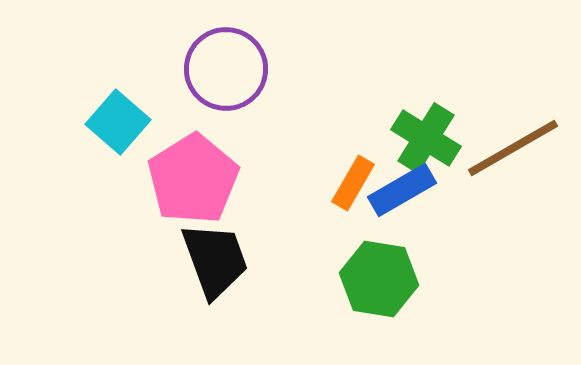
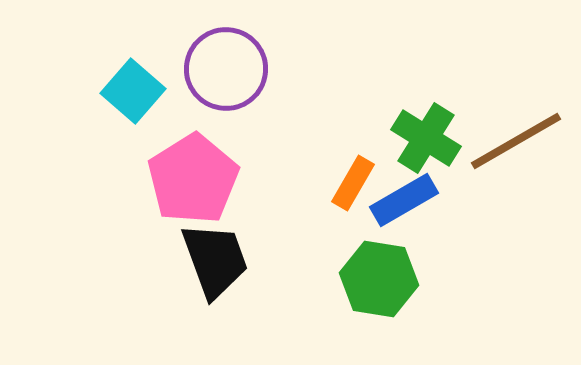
cyan square: moved 15 px right, 31 px up
brown line: moved 3 px right, 7 px up
blue rectangle: moved 2 px right, 10 px down
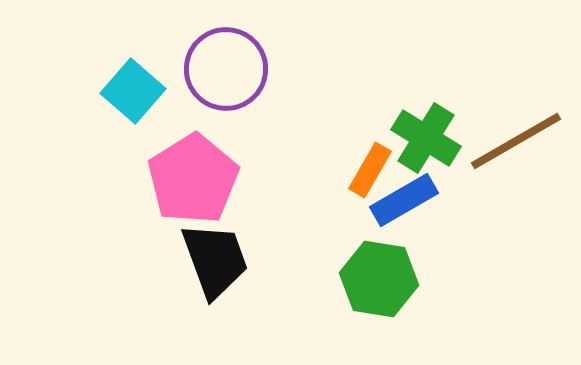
orange rectangle: moved 17 px right, 13 px up
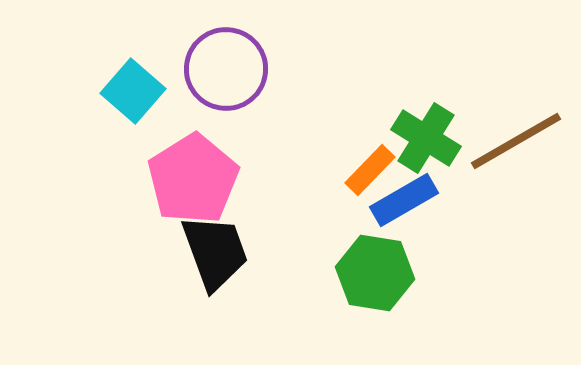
orange rectangle: rotated 14 degrees clockwise
black trapezoid: moved 8 px up
green hexagon: moved 4 px left, 6 px up
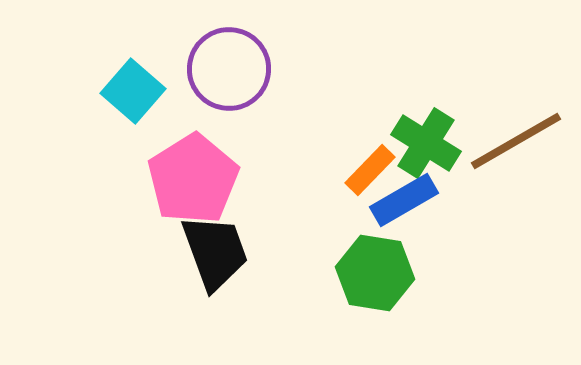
purple circle: moved 3 px right
green cross: moved 5 px down
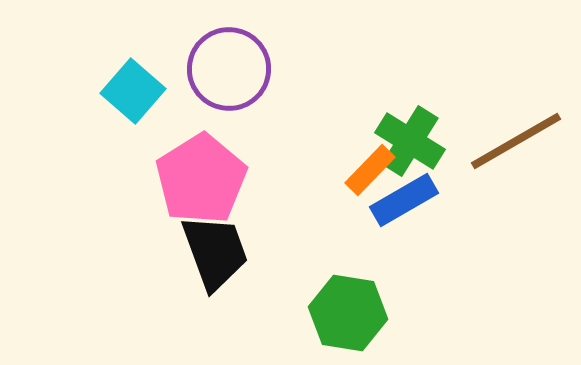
green cross: moved 16 px left, 2 px up
pink pentagon: moved 8 px right
green hexagon: moved 27 px left, 40 px down
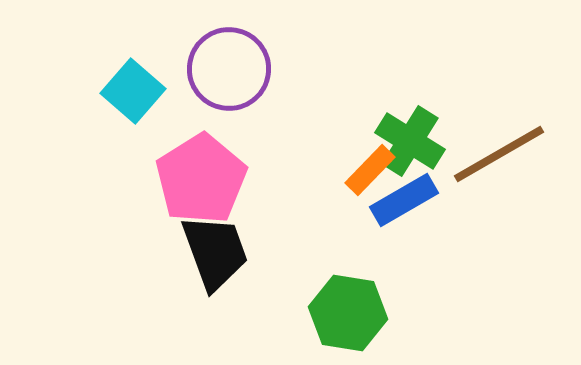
brown line: moved 17 px left, 13 px down
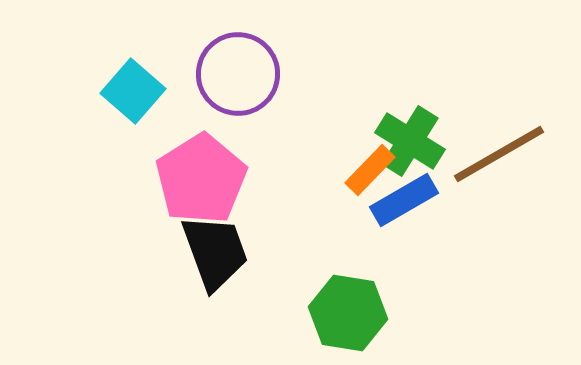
purple circle: moved 9 px right, 5 px down
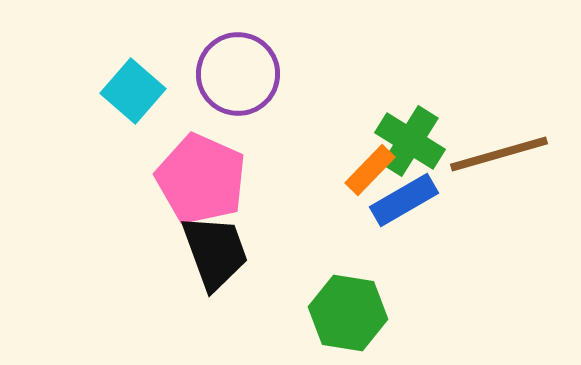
brown line: rotated 14 degrees clockwise
pink pentagon: rotated 16 degrees counterclockwise
